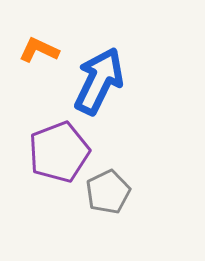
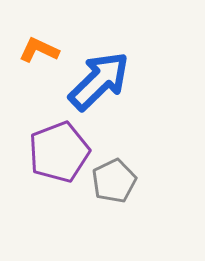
blue arrow: rotated 20 degrees clockwise
gray pentagon: moved 6 px right, 11 px up
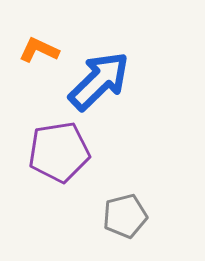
purple pentagon: rotated 12 degrees clockwise
gray pentagon: moved 11 px right, 35 px down; rotated 12 degrees clockwise
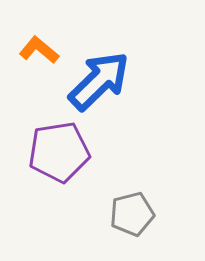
orange L-shape: rotated 15 degrees clockwise
gray pentagon: moved 7 px right, 2 px up
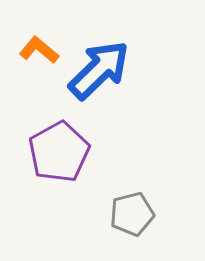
blue arrow: moved 11 px up
purple pentagon: rotated 20 degrees counterclockwise
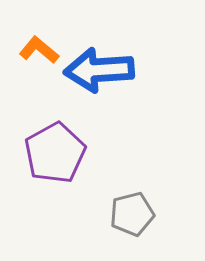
blue arrow: rotated 140 degrees counterclockwise
purple pentagon: moved 4 px left, 1 px down
